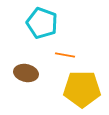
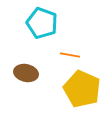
orange line: moved 5 px right
yellow pentagon: rotated 24 degrees clockwise
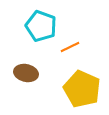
cyan pentagon: moved 1 px left, 3 px down
orange line: moved 8 px up; rotated 36 degrees counterclockwise
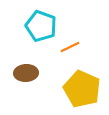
brown ellipse: rotated 15 degrees counterclockwise
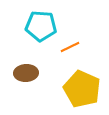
cyan pentagon: rotated 16 degrees counterclockwise
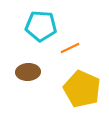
orange line: moved 1 px down
brown ellipse: moved 2 px right, 1 px up
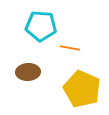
orange line: rotated 36 degrees clockwise
